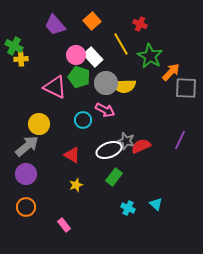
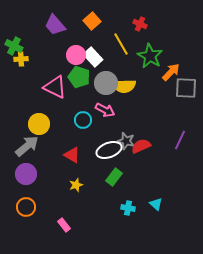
cyan cross: rotated 16 degrees counterclockwise
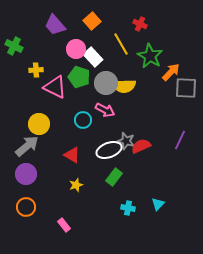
pink circle: moved 6 px up
yellow cross: moved 15 px right, 11 px down
cyan triangle: moved 2 px right; rotated 32 degrees clockwise
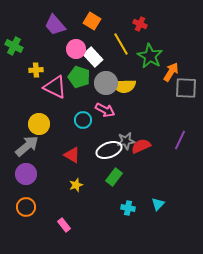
orange square: rotated 18 degrees counterclockwise
orange arrow: rotated 12 degrees counterclockwise
gray star: rotated 24 degrees counterclockwise
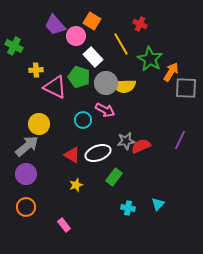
pink circle: moved 13 px up
green star: moved 3 px down
white ellipse: moved 11 px left, 3 px down
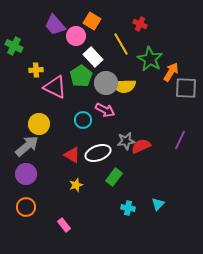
green pentagon: moved 2 px right, 1 px up; rotated 20 degrees clockwise
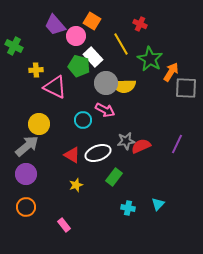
green pentagon: moved 2 px left, 10 px up; rotated 25 degrees counterclockwise
purple line: moved 3 px left, 4 px down
